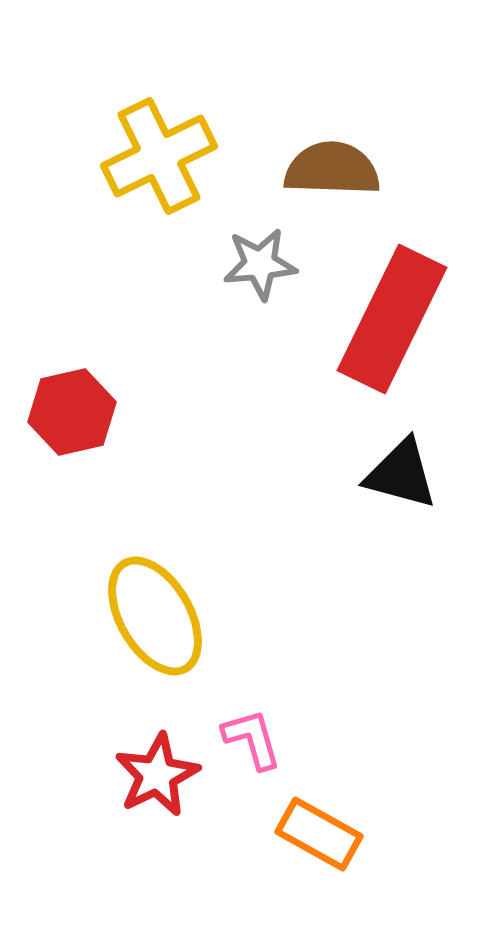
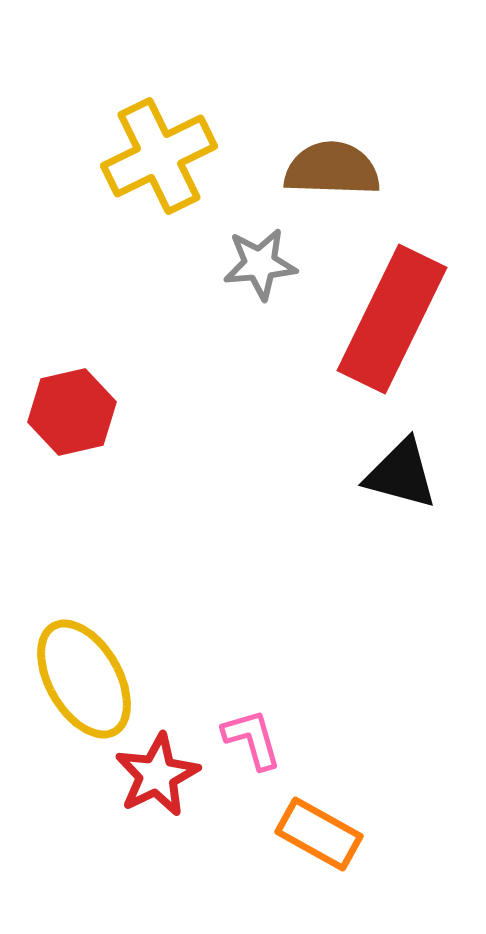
yellow ellipse: moved 71 px left, 63 px down
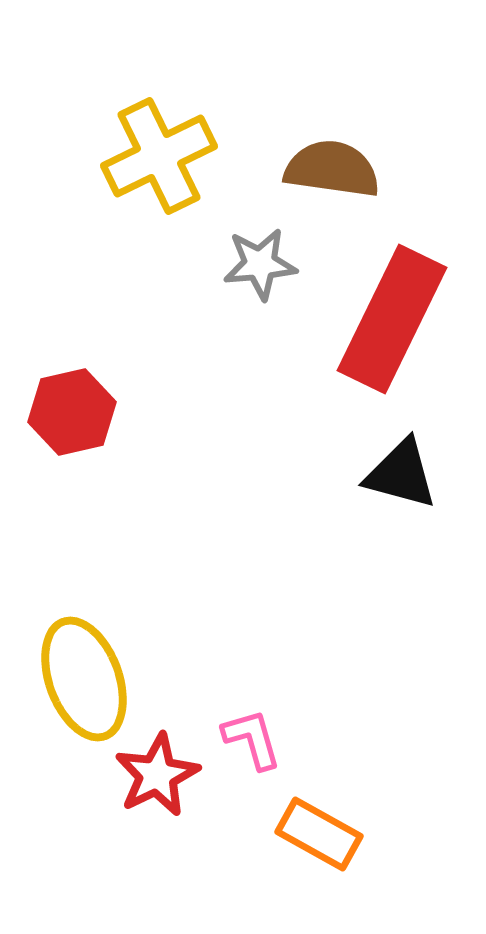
brown semicircle: rotated 6 degrees clockwise
yellow ellipse: rotated 10 degrees clockwise
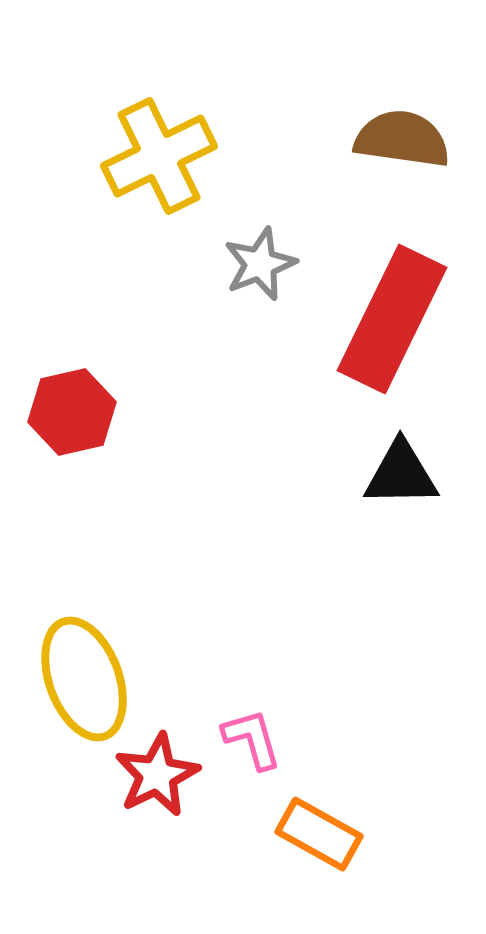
brown semicircle: moved 70 px right, 30 px up
gray star: rotated 16 degrees counterclockwise
black triangle: rotated 16 degrees counterclockwise
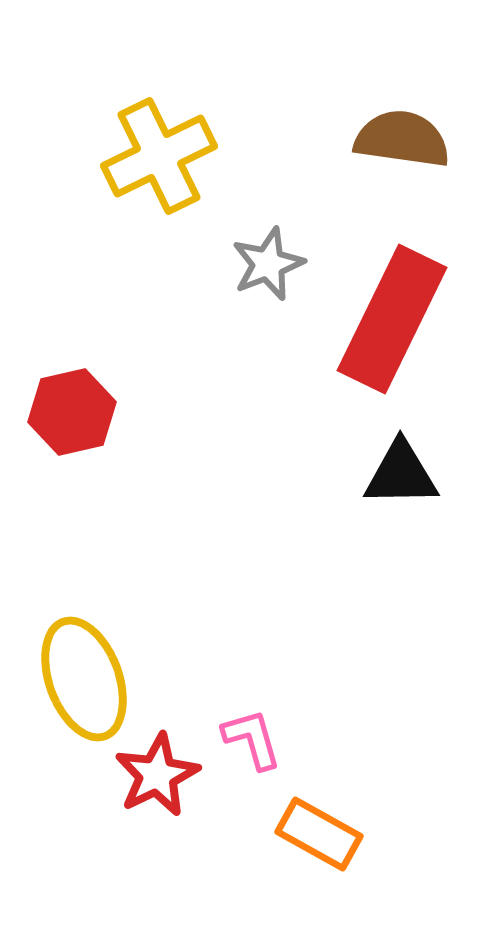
gray star: moved 8 px right
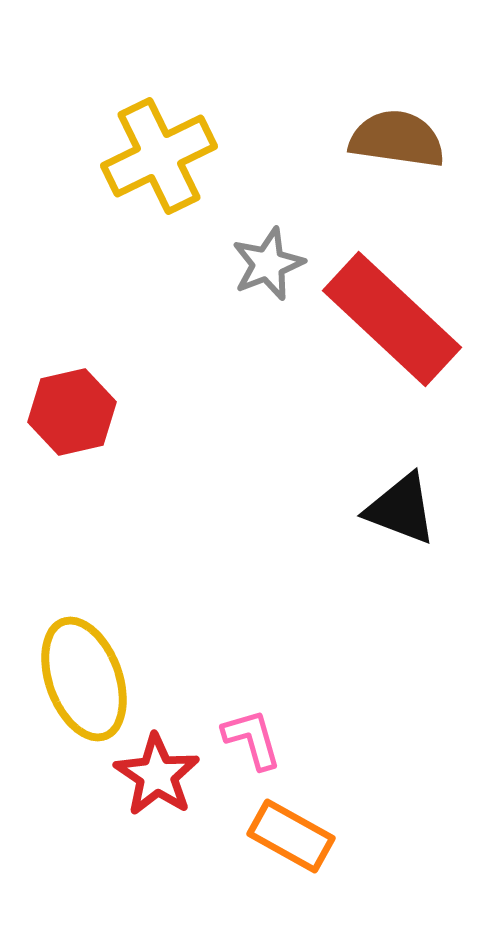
brown semicircle: moved 5 px left
red rectangle: rotated 73 degrees counterclockwise
black triangle: moved 35 px down; rotated 22 degrees clockwise
red star: rotated 12 degrees counterclockwise
orange rectangle: moved 28 px left, 2 px down
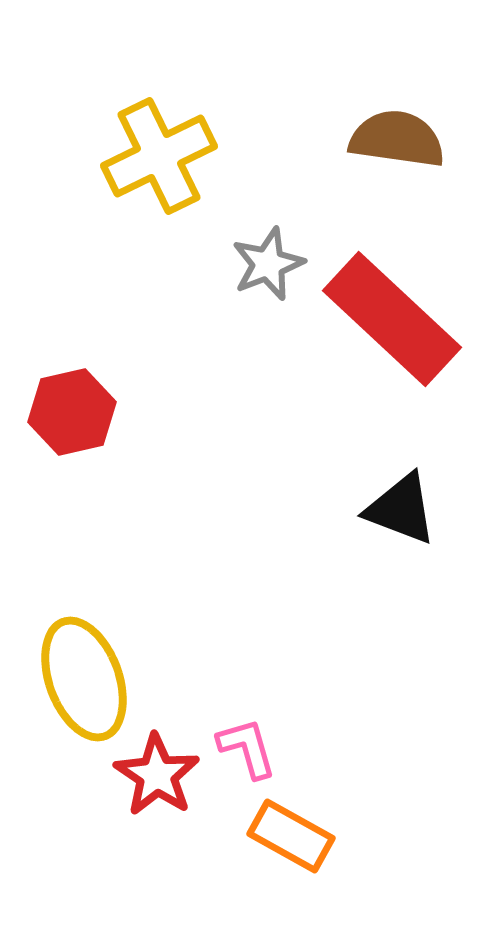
pink L-shape: moved 5 px left, 9 px down
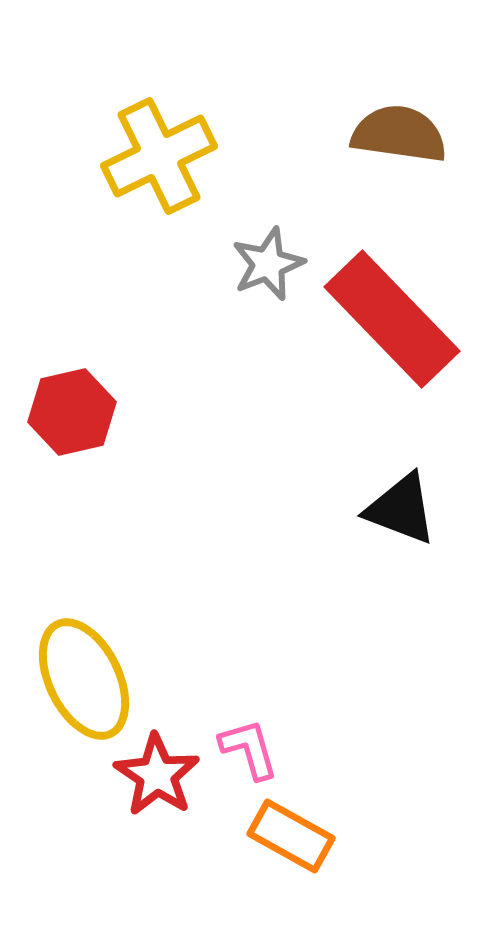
brown semicircle: moved 2 px right, 5 px up
red rectangle: rotated 3 degrees clockwise
yellow ellipse: rotated 6 degrees counterclockwise
pink L-shape: moved 2 px right, 1 px down
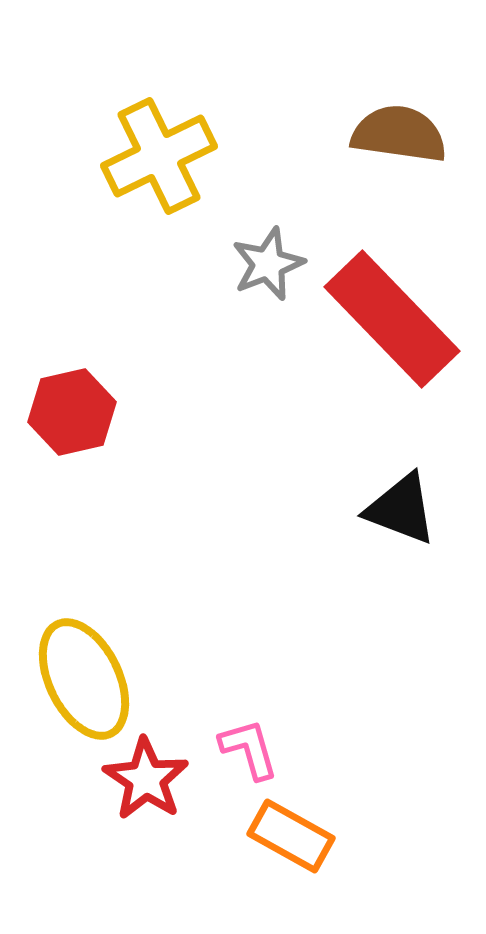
red star: moved 11 px left, 4 px down
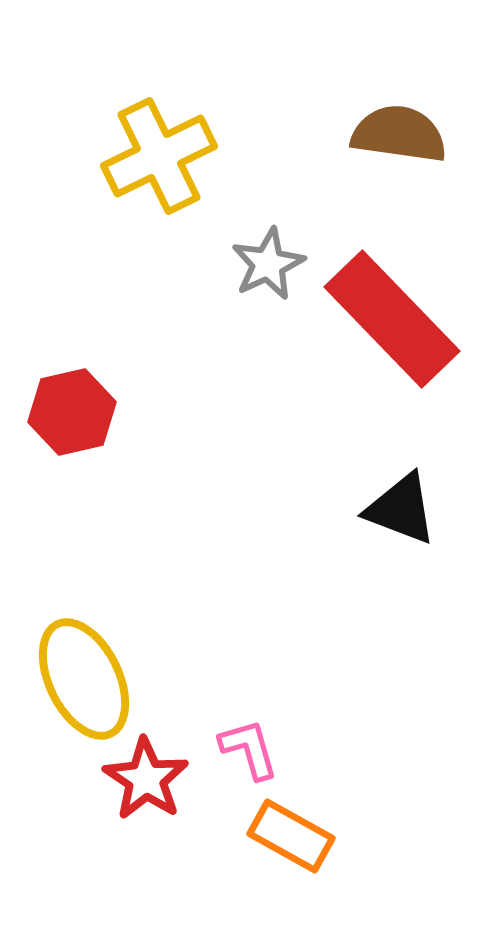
gray star: rotated 4 degrees counterclockwise
